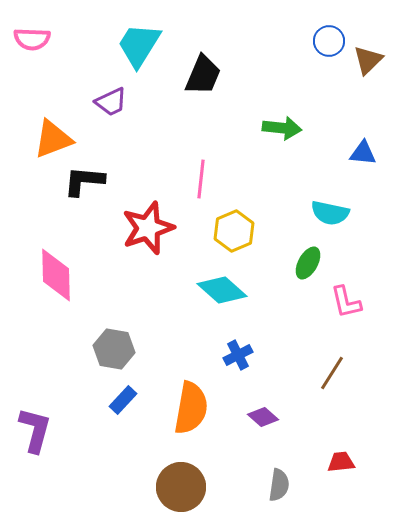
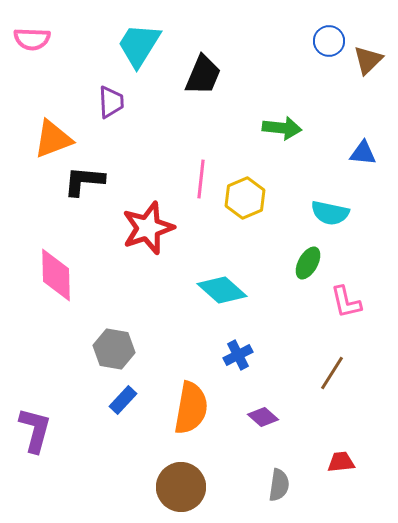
purple trapezoid: rotated 68 degrees counterclockwise
yellow hexagon: moved 11 px right, 33 px up
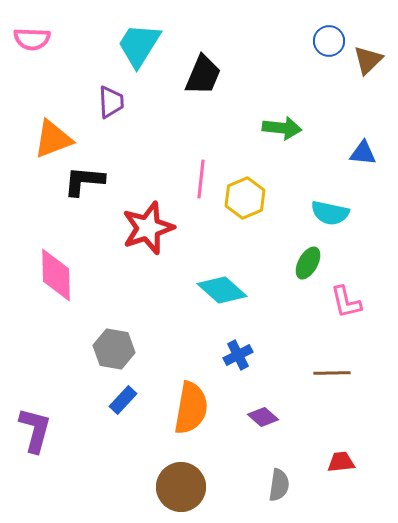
brown line: rotated 57 degrees clockwise
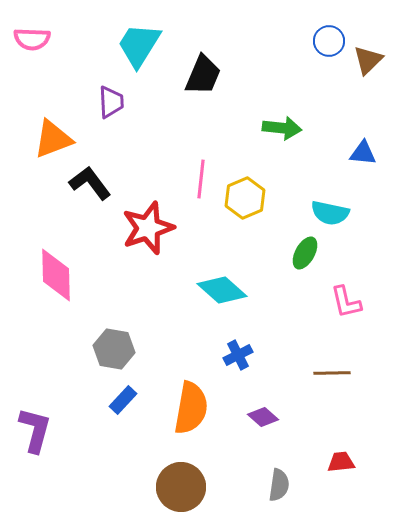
black L-shape: moved 6 px right, 2 px down; rotated 48 degrees clockwise
green ellipse: moved 3 px left, 10 px up
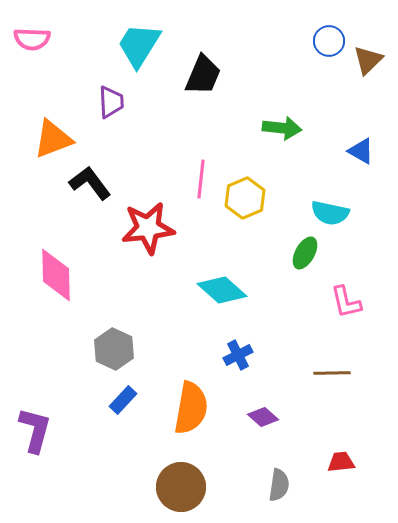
blue triangle: moved 2 px left, 2 px up; rotated 24 degrees clockwise
red star: rotated 12 degrees clockwise
gray hexagon: rotated 15 degrees clockwise
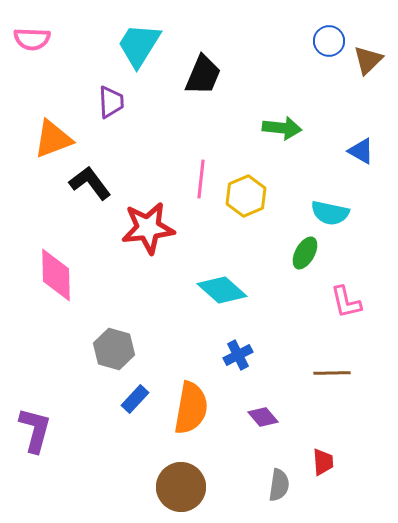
yellow hexagon: moved 1 px right, 2 px up
gray hexagon: rotated 9 degrees counterclockwise
blue rectangle: moved 12 px right, 1 px up
purple diamond: rotated 8 degrees clockwise
red trapezoid: moved 18 px left; rotated 92 degrees clockwise
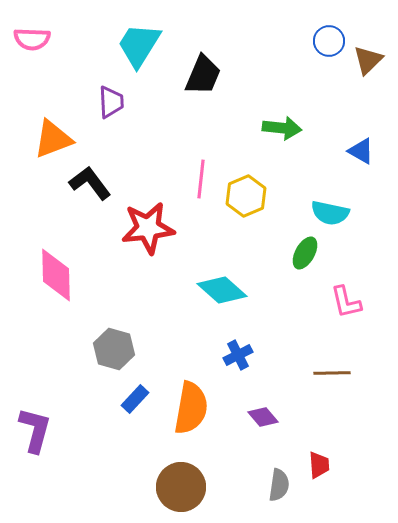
red trapezoid: moved 4 px left, 3 px down
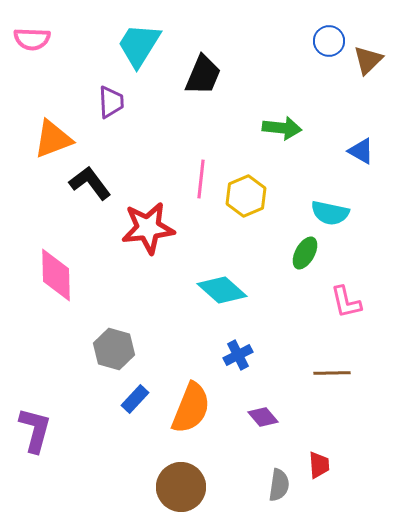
orange semicircle: rotated 12 degrees clockwise
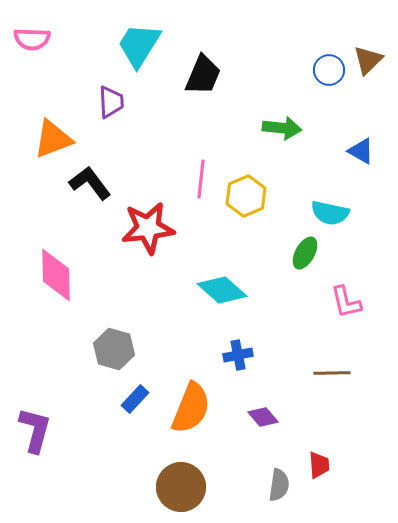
blue circle: moved 29 px down
blue cross: rotated 16 degrees clockwise
